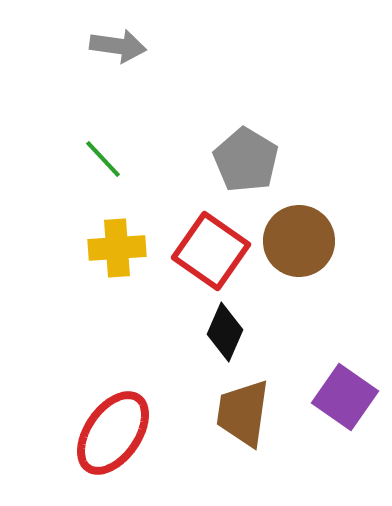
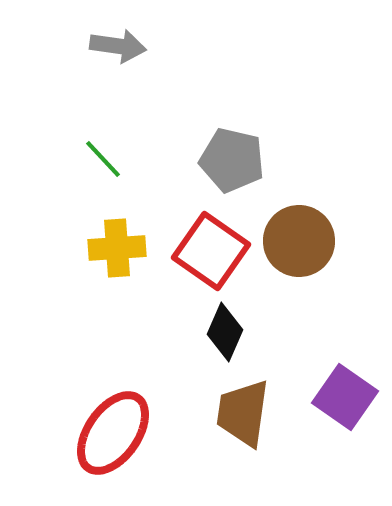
gray pentagon: moved 14 px left; rotated 18 degrees counterclockwise
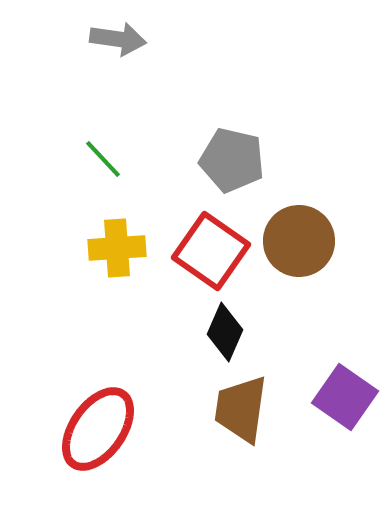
gray arrow: moved 7 px up
brown trapezoid: moved 2 px left, 4 px up
red ellipse: moved 15 px left, 4 px up
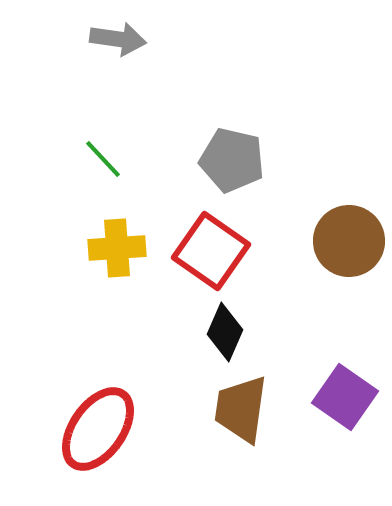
brown circle: moved 50 px right
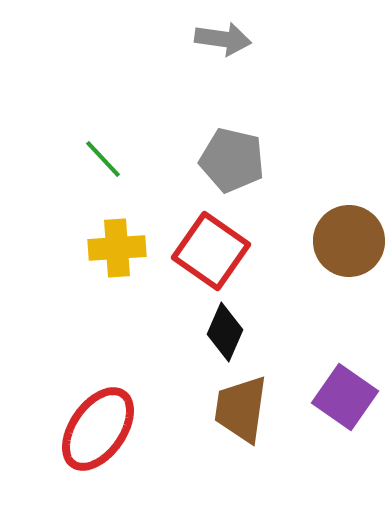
gray arrow: moved 105 px right
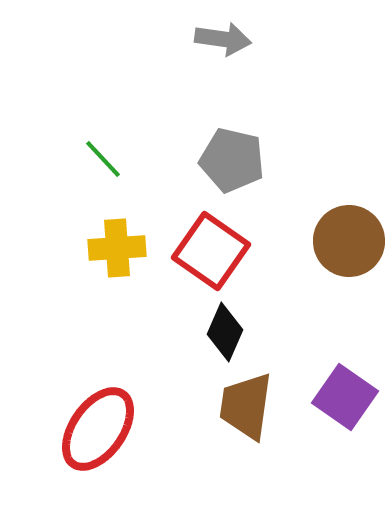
brown trapezoid: moved 5 px right, 3 px up
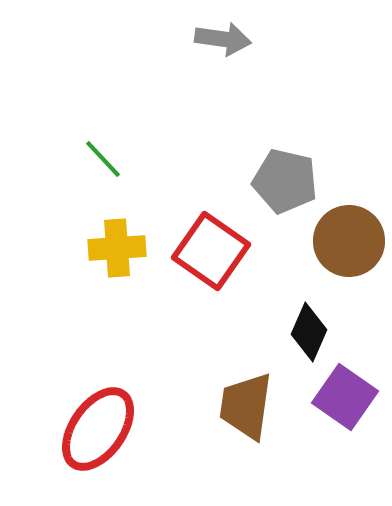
gray pentagon: moved 53 px right, 21 px down
black diamond: moved 84 px right
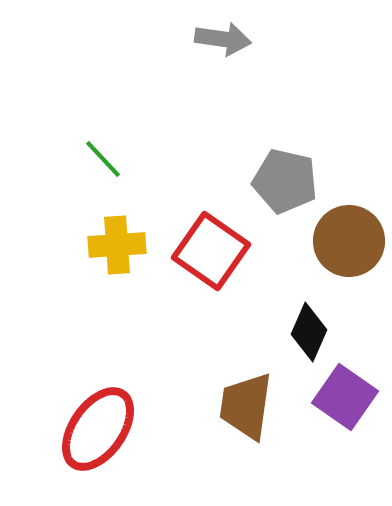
yellow cross: moved 3 px up
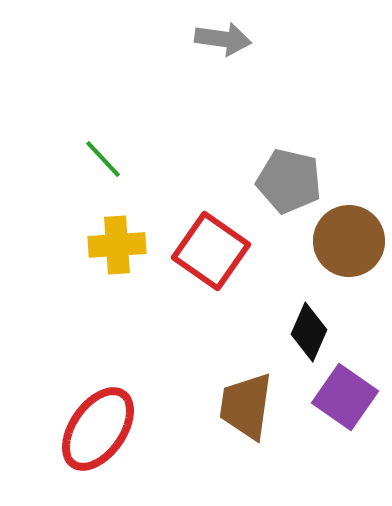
gray pentagon: moved 4 px right
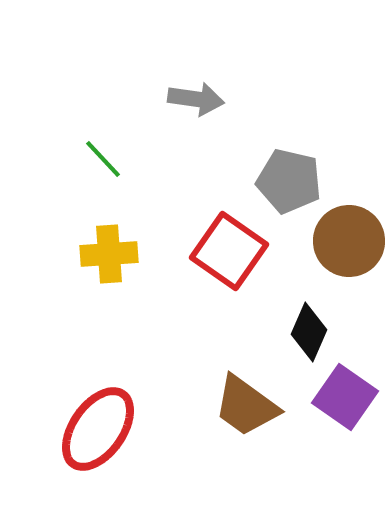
gray arrow: moved 27 px left, 60 px down
yellow cross: moved 8 px left, 9 px down
red square: moved 18 px right
brown trapezoid: rotated 62 degrees counterclockwise
